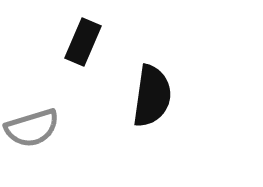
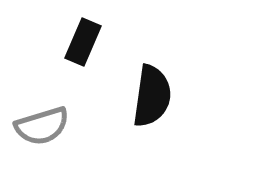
gray semicircle: moved 10 px right, 2 px up
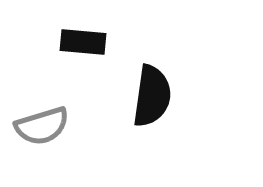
black rectangle: rotated 72 degrees clockwise
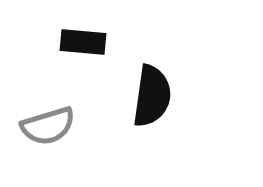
gray semicircle: moved 6 px right
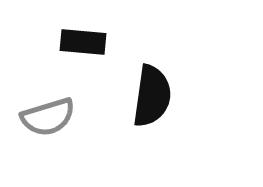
gray semicircle: moved 9 px up
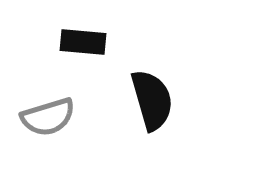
black semicircle: moved 4 px down; rotated 24 degrees counterclockwise
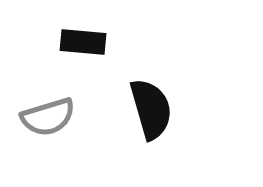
black semicircle: moved 1 px left, 9 px down
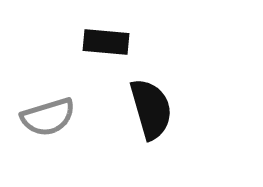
black rectangle: moved 23 px right
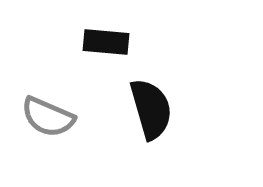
gray semicircle: rotated 40 degrees clockwise
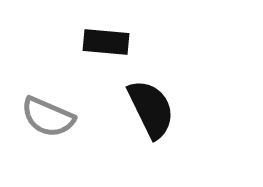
black semicircle: rotated 10 degrees counterclockwise
